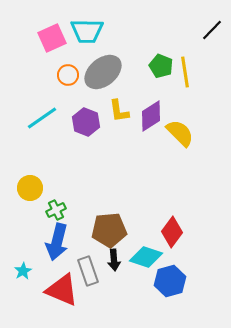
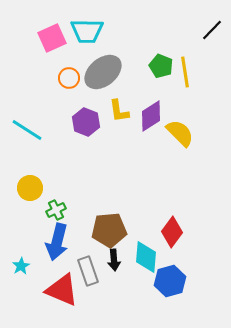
orange circle: moved 1 px right, 3 px down
cyan line: moved 15 px left, 12 px down; rotated 68 degrees clockwise
cyan diamond: rotated 76 degrees clockwise
cyan star: moved 2 px left, 5 px up
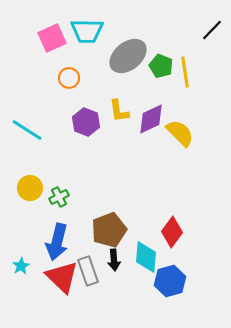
gray ellipse: moved 25 px right, 16 px up
purple diamond: moved 3 px down; rotated 8 degrees clockwise
green cross: moved 3 px right, 13 px up
brown pentagon: rotated 16 degrees counterclockwise
red triangle: moved 13 px up; rotated 21 degrees clockwise
